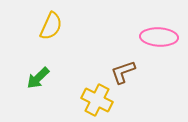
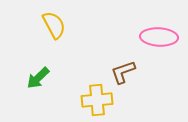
yellow semicircle: moved 3 px right, 1 px up; rotated 52 degrees counterclockwise
yellow cross: rotated 32 degrees counterclockwise
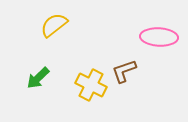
yellow semicircle: rotated 100 degrees counterclockwise
brown L-shape: moved 1 px right, 1 px up
yellow cross: moved 6 px left, 15 px up; rotated 32 degrees clockwise
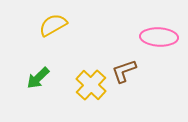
yellow semicircle: moved 1 px left; rotated 8 degrees clockwise
yellow cross: rotated 16 degrees clockwise
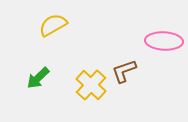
pink ellipse: moved 5 px right, 4 px down
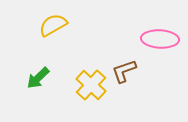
pink ellipse: moved 4 px left, 2 px up
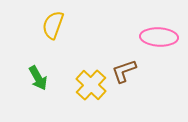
yellow semicircle: rotated 40 degrees counterclockwise
pink ellipse: moved 1 px left, 2 px up
green arrow: rotated 75 degrees counterclockwise
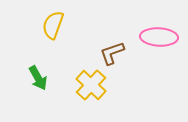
brown L-shape: moved 12 px left, 18 px up
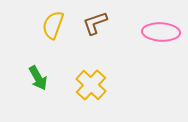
pink ellipse: moved 2 px right, 5 px up
brown L-shape: moved 17 px left, 30 px up
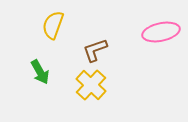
brown L-shape: moved 27 px down
pink ellipse: rotated 15 degrees counterclockwise
green arrow: moved 2 px right, 6 px up
